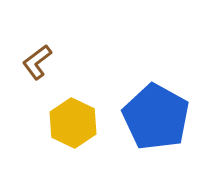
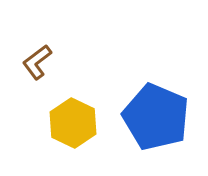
blue pentagon: rotated 6 degrees counterclockwise
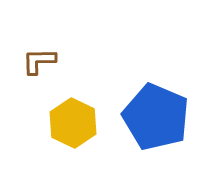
brown L-shape: moved 2 px right, 1 px up; rotated 36 degrees clockwise
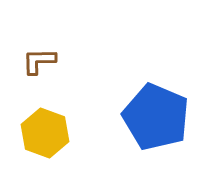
yellow hexagon: moved 28 px left, 10 px down; rotated 6 degrees counterclockwise
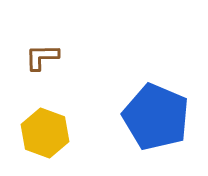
brown L-shape: moved 3 px right, 4 px up
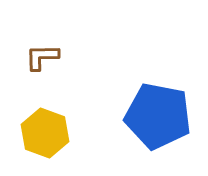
blue pentagon: moved 2 px right, 1 px up; rotated 12 degrees counterclockwise
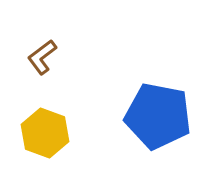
brown L-shape: rotated 36 degrees counterclockwise
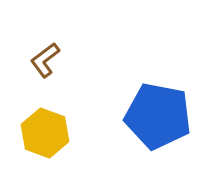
brown L-shape: moved 3 px right, 3 px down
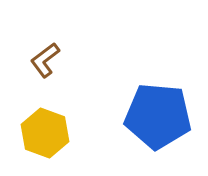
blue pentagon: rotated 6 degrees counterclockwise
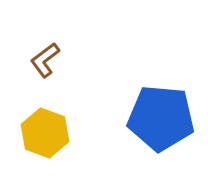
blue pentagon: moved 3 px right, 2 px down
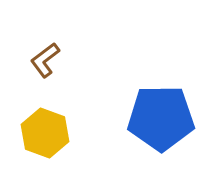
blue pentagon: rotated 6 degrees counterclockwise
